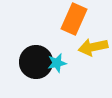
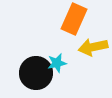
black circle: moved 11 px down
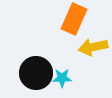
cyan star: moved 5 px right, 15 px down; rotated 12 degrees clockwise
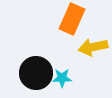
orange rectangle: moved 2 px left
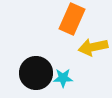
cyan star: moved 1 px right
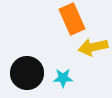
orange rectangle: rotated 48 degrees counterclockwise
black circle: moved 9 px left
